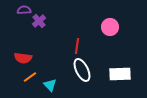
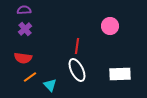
purple cross: moved 14 px left, 8 px down
pink circle: moved 1 px up
white ellipse: moved 5 px left
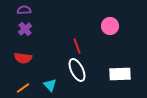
red line: rotated 28 degrees counterclockwise
orange line: moved 7 px left, 11 px down
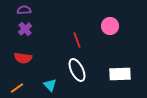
red line: moved 6 px up
orange line: moved 6 px left
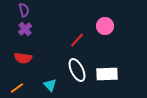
purple semicircle: rotated 80 degrees clockwise
pink circle: moved 5 px left
red line: rotated 63 degrees clockwise
white rectangle: moved 13 px left
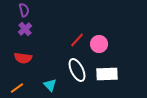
pink circle: moved 6 px left, 18 px down
